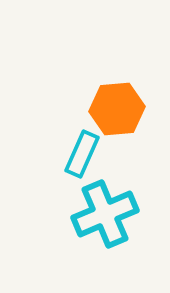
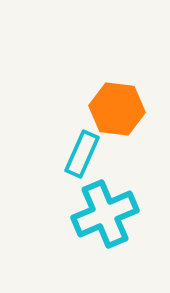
orange hexagon: rotated 12 degrees clockwise
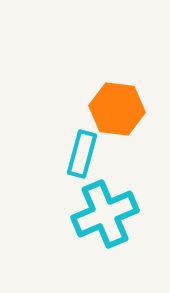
cyan rectangle: rotated 9 degrees counterclockwise
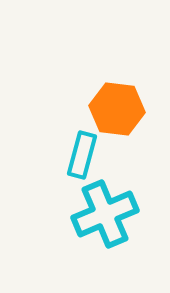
cyan rectangle: moved 1 px down
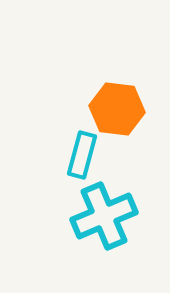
cyan cross: moved 1 px left, 2 px down
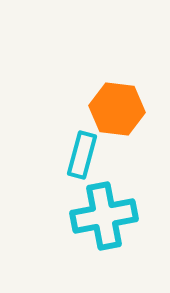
cyan cross: rotated 12 degrees clockwise
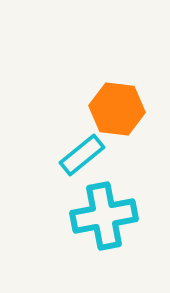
cyan rectangle: rotated 36 degrees clockwise
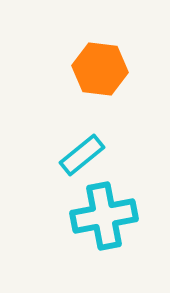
orange hexagon: moved 17 px left, 40 px up
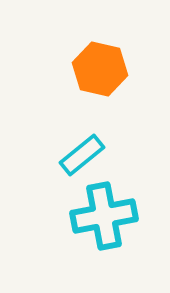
orange hexagon: rotated 6 degrees clockwise
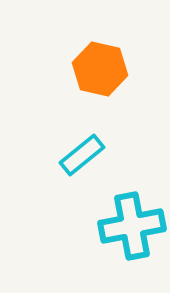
cyan cross: moved 28 px right, 10 px down
